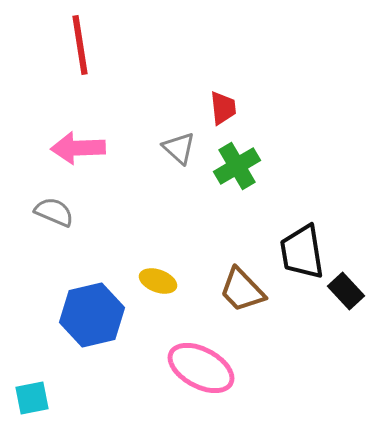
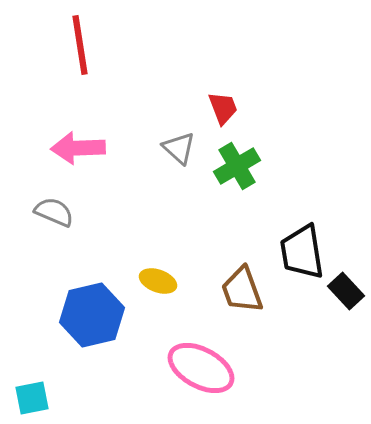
red trapezoid: rotated 15 degrees counterclockwise
brown trapezoid: rotated 24 degrees clockwise
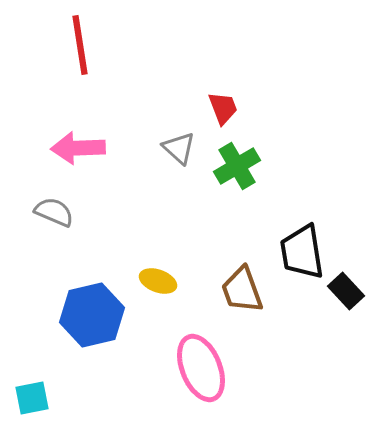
pink ellipse: rotated 40 degrees clockwise
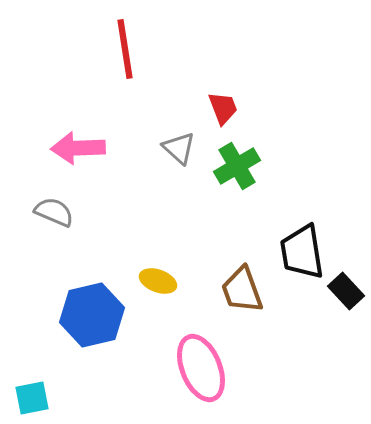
red line: moved 45 px right, 4 px down
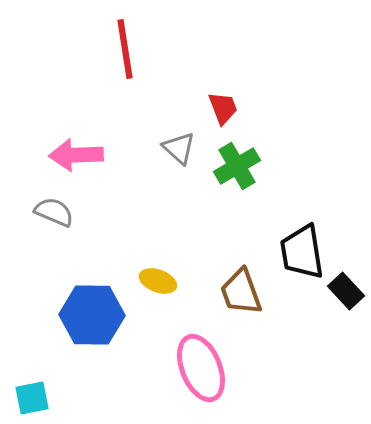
pink arrow: moved 2 px left, 7 px down
brown trapezoid: moved 1 px left, 2 px down
blue hexagon: rotated 14 degrees clockwise
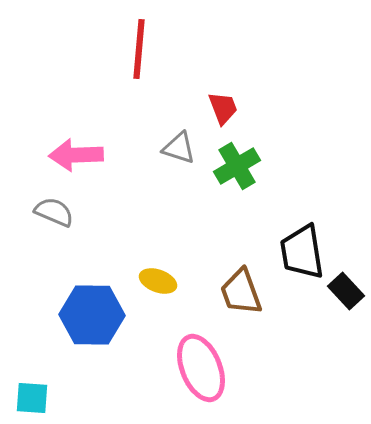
red line: moved 14 px right; rotated 14 degrees clockwise
gray triangle: rotated 24 degrees counterclockwise
cyan square: rotated 15 degrees clockwise
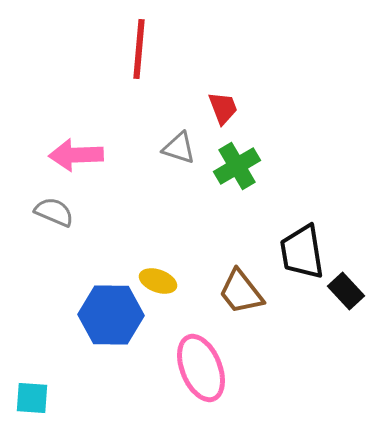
brown trapezoid: rotated 18 degrees counterclockwise
blue hexagon: moved 19 px right
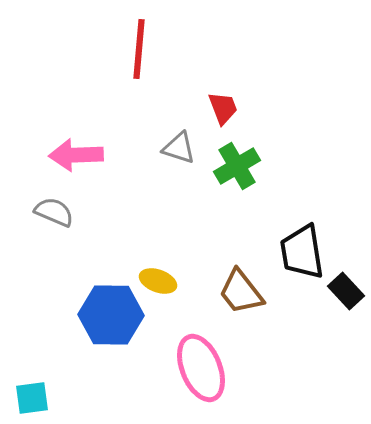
cyan square: rotated 12 degrees counterclockwise
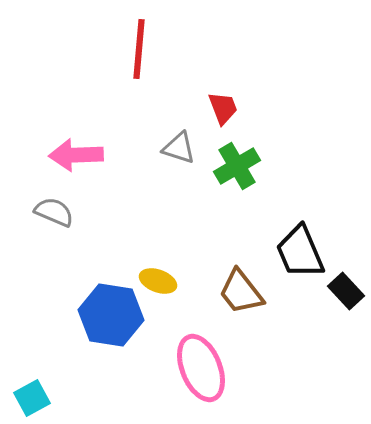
black trapezoid: moved 2 px left; rotated 14 degrees counterclockwise
blue hexagon: rotated 8 degrees clockwise
cyan square: rotated 21 degrees counterclockwise
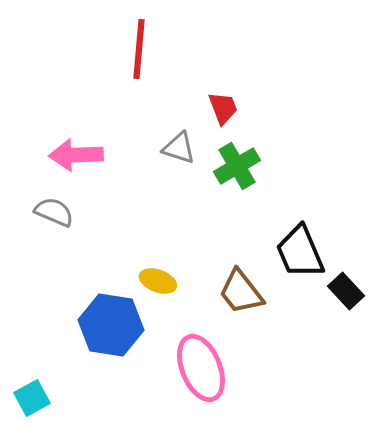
blue hexagon: moved 10 px down
